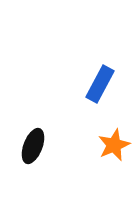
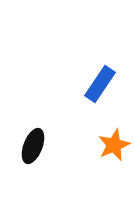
blue rectangle: rotated 6 degrees clockwise
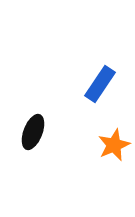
black ellipse: moved 14 px up
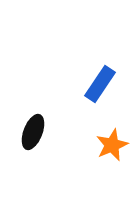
orange star: moved 2 px left
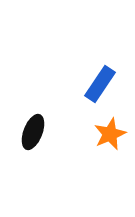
orange star: moved 2 px left, 11 px up
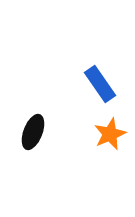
blue rectangle: rotated 69 degrees counterclockwise
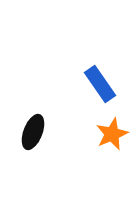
orange star: moved 2 px right
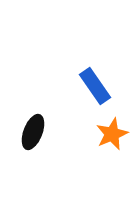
blue rectangle: moved 5 px left, 2 px down
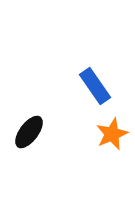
black ellipse: moved 4 px left; rotated 16 degrees clockwise
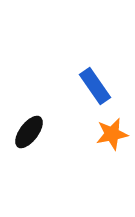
orange star: rotated 12 degrees clockwise
